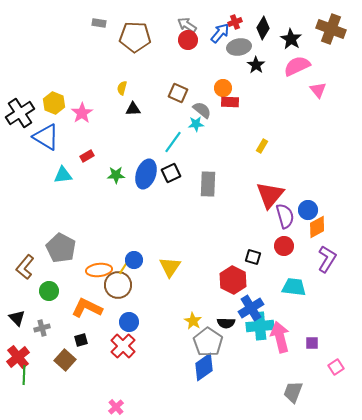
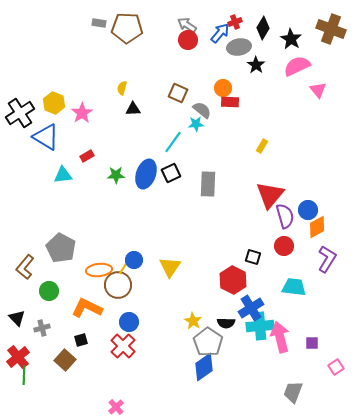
brown pentagon at (135, 37): moved 8 px left, 9 px up
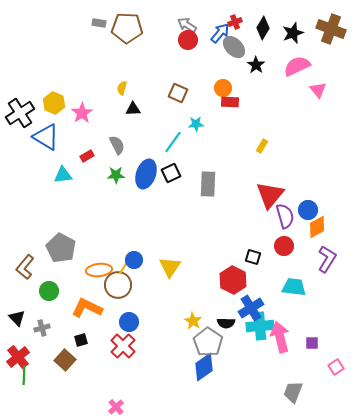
black star at (291, 39): moved 2 px right, 6 px up; rotated 20 degrees clockwise
gray ellipse at (239, 47): moved 5 px left; rotated 55 degrees clockwise
gray semicircle at (202, 110): moved 85 px left, 35 px down; rotated 24 degrees clockwise
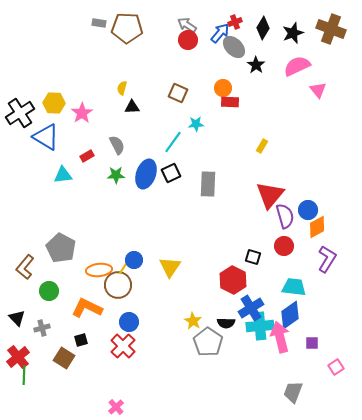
yellow hexagon at (54, 103): rotated 20 degrees counterclockwise
black triangle at (133, 109): moved 1 px left, 2 px up
brown square at (65, 360): moved 1 px left, 2 px up; rotated 10 degrees counterclockwise
blue diamond at (204, 367): moved 86 px right, 52 px up
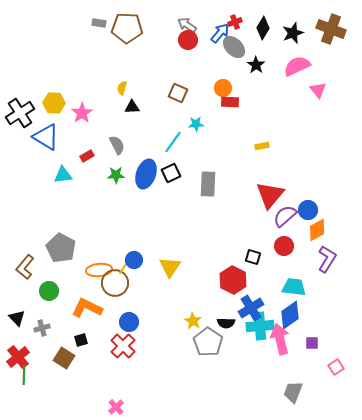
yellow rectangle at (262, 146): rotated 48 degrees clockwise
purple semicircle at (285, 216): rotated 115 degrees counterclockwise
orange diamond at (317, 227): moved 3 px down
brown circle at (118, 285): moved 3 px left, 2 px up
pink arrow at (280, 337): moved 2 px down
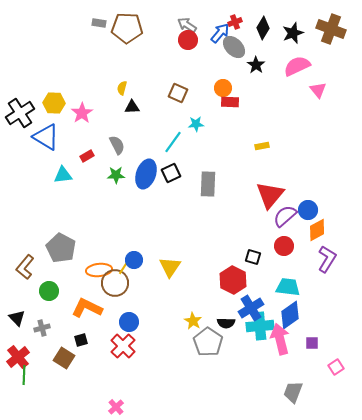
cyan trapezoid at (294, 287): moved 6 px left
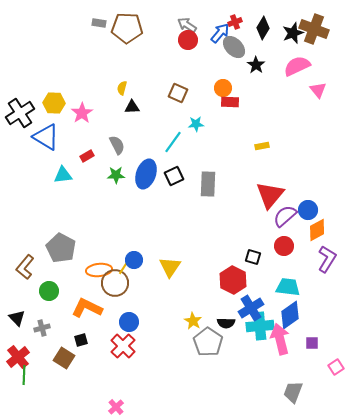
brown cross at (331, 29): moved 17 px left
black square at (171, 173): moved 3 px right, 3 px down
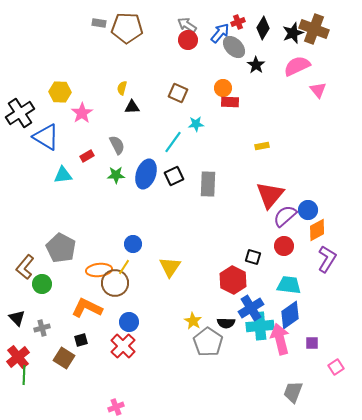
red cross at (235, 22): moved 3 px right
yellow hexagon at (54, 103): moved 6 px right, 11 px up
blue circle at (134, 260): moved 1 px left, 16 px up
cyan trapezoid at (288, 287): moved 1 px right, 2 px up
green circle at (49, 291): moved 7 px left, 7 px up
pink cross at (116, 407): rotated 21 degrees clockwise
